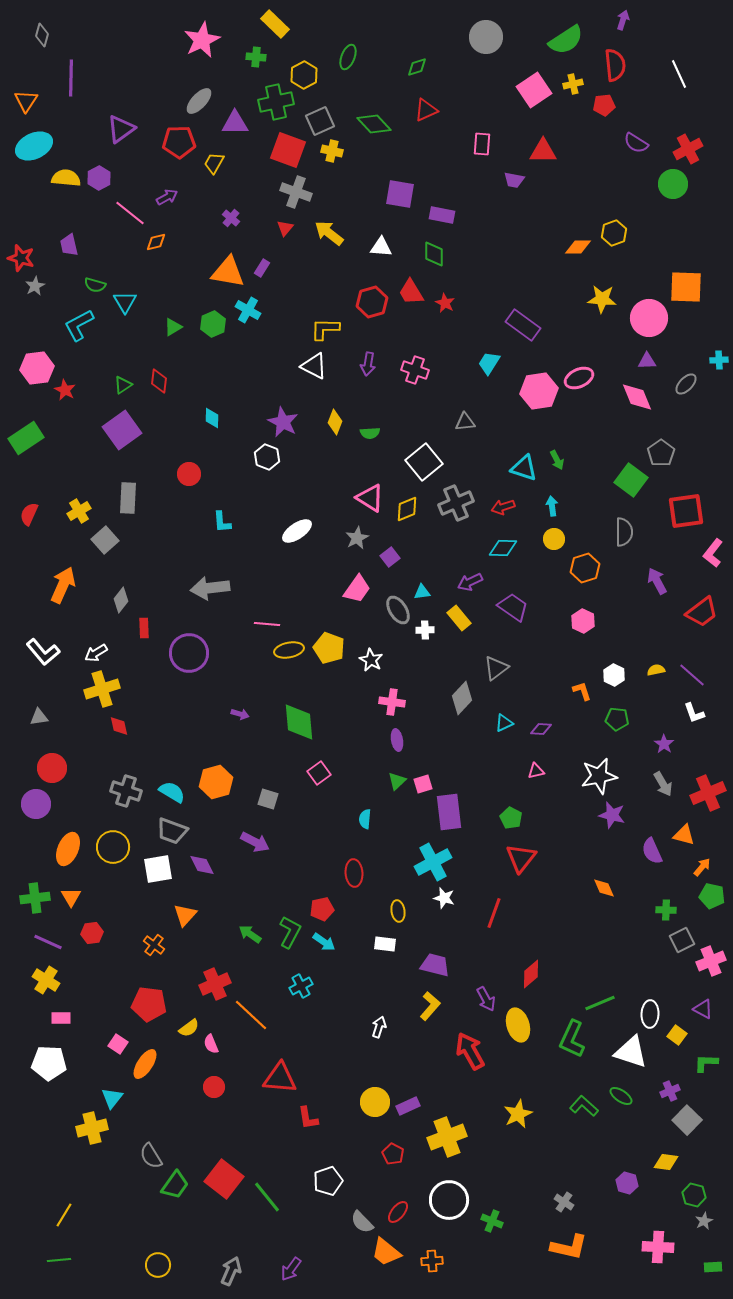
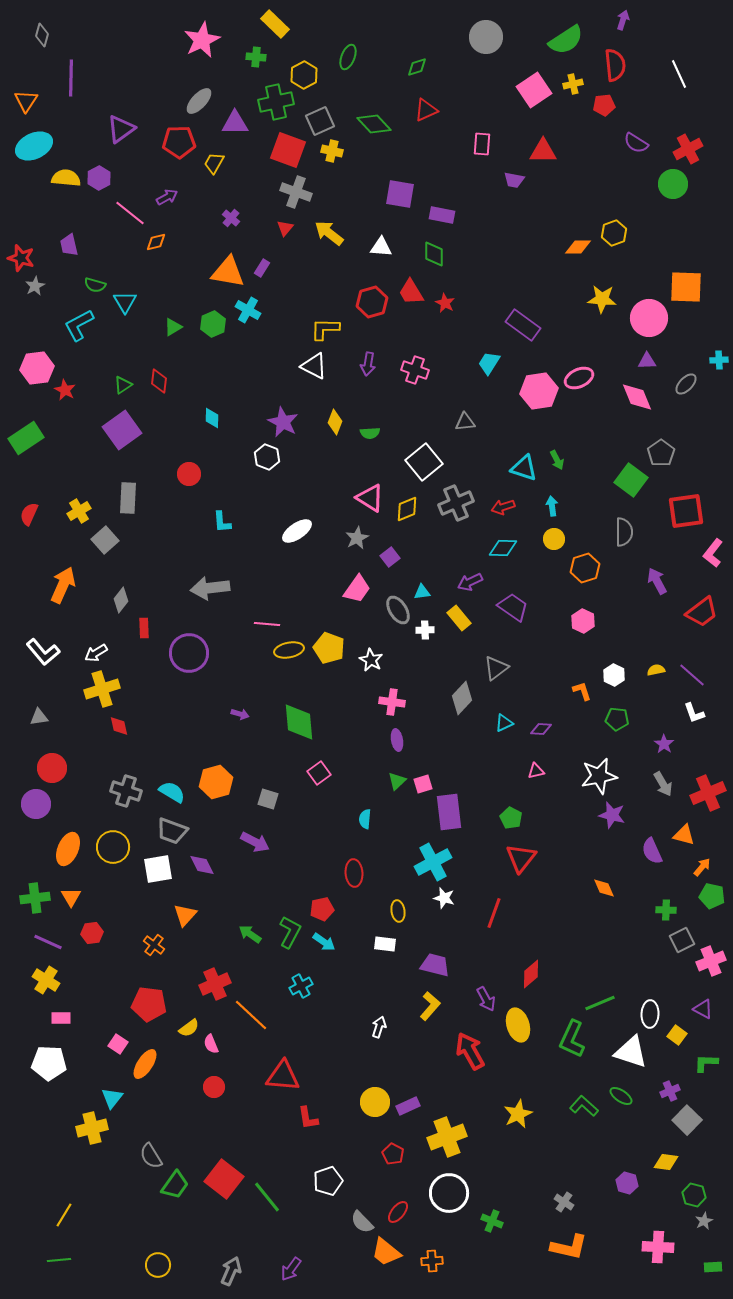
red triangle at (280, 1078): moved 3 px right, 2 px up
white circle at (449, 1200): moved 7 px up
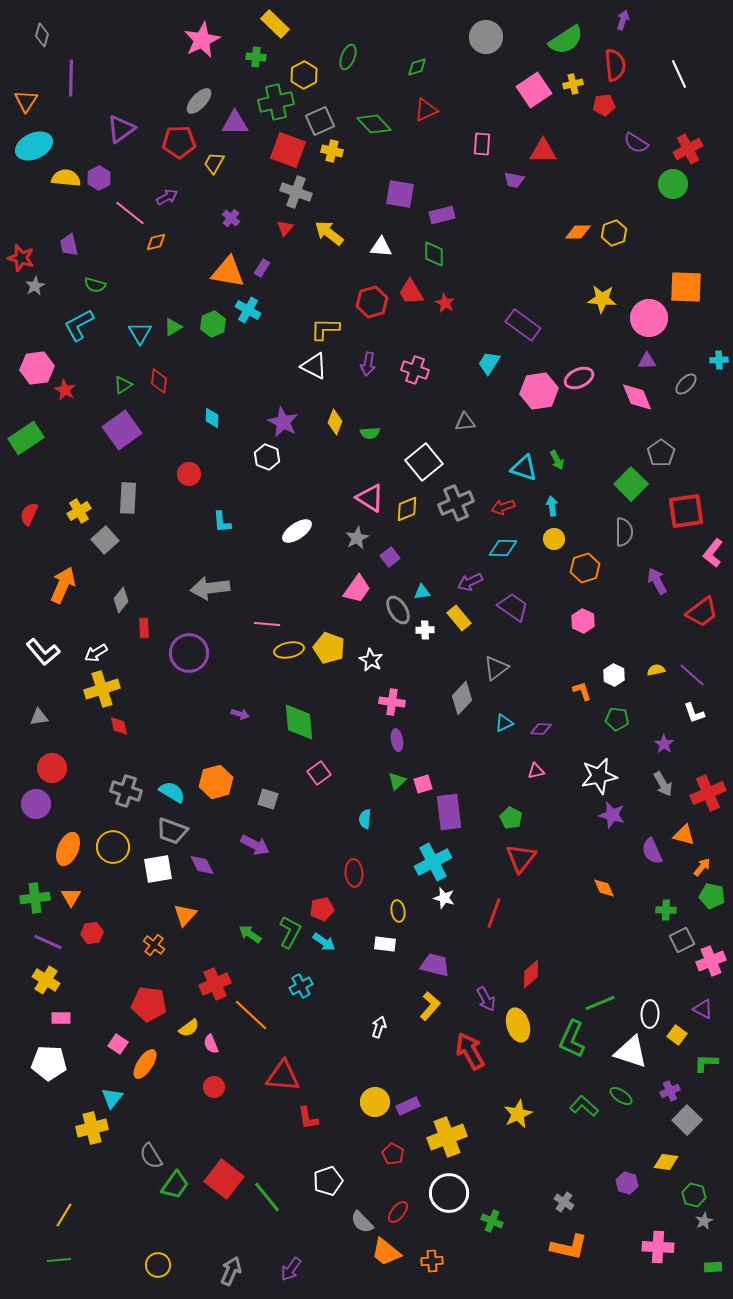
purple rectangle at (442, 215): rotated 25 degrees counterclockwise
orange diamond at (578, 247): moved 15 px up
cyan triangle at (125, 302): moved 15 px right, 31 px down
green square at (631, 480): moved 4 px down; rotated 8 degrees clockwise
purple arrow at (255, 842): moved 3 px down
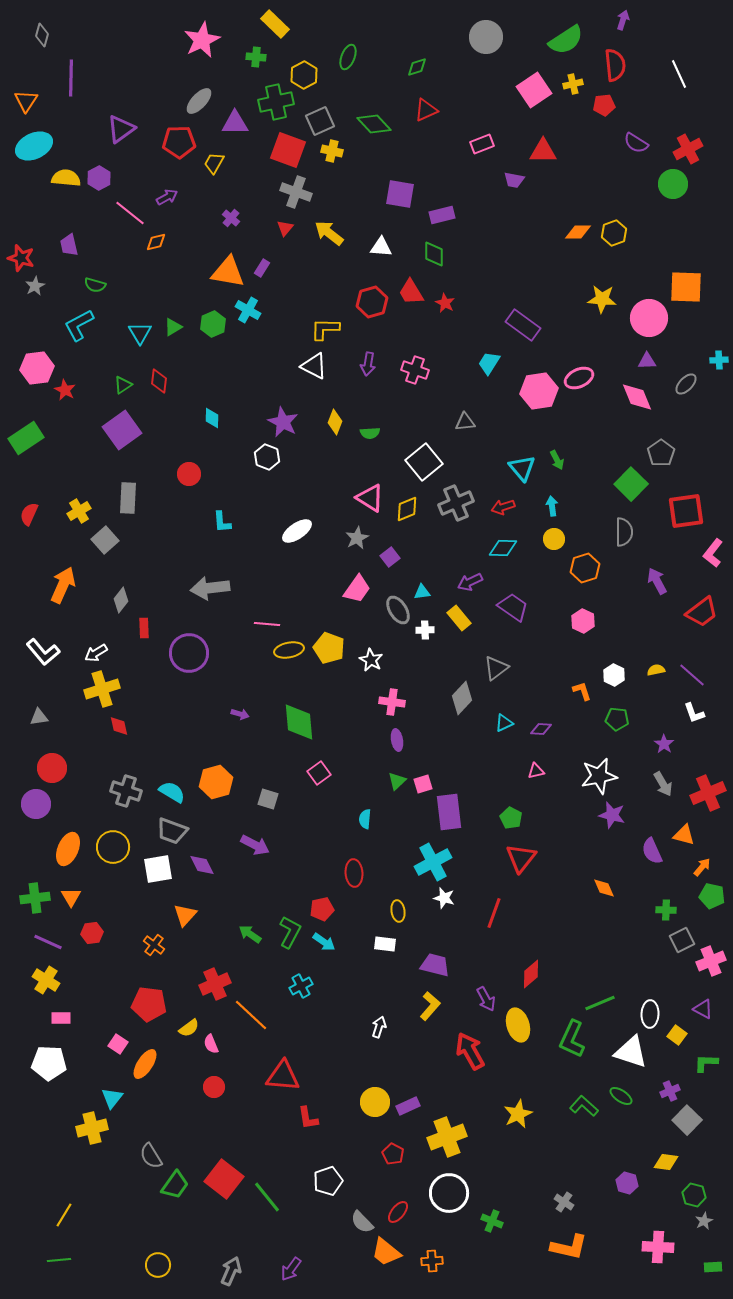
pink rectangle at (482, 144): rotated 65 degrees clockwise
cyan triangle at (524, 468): moved 2 px left; rotated 32 degrees clockwise
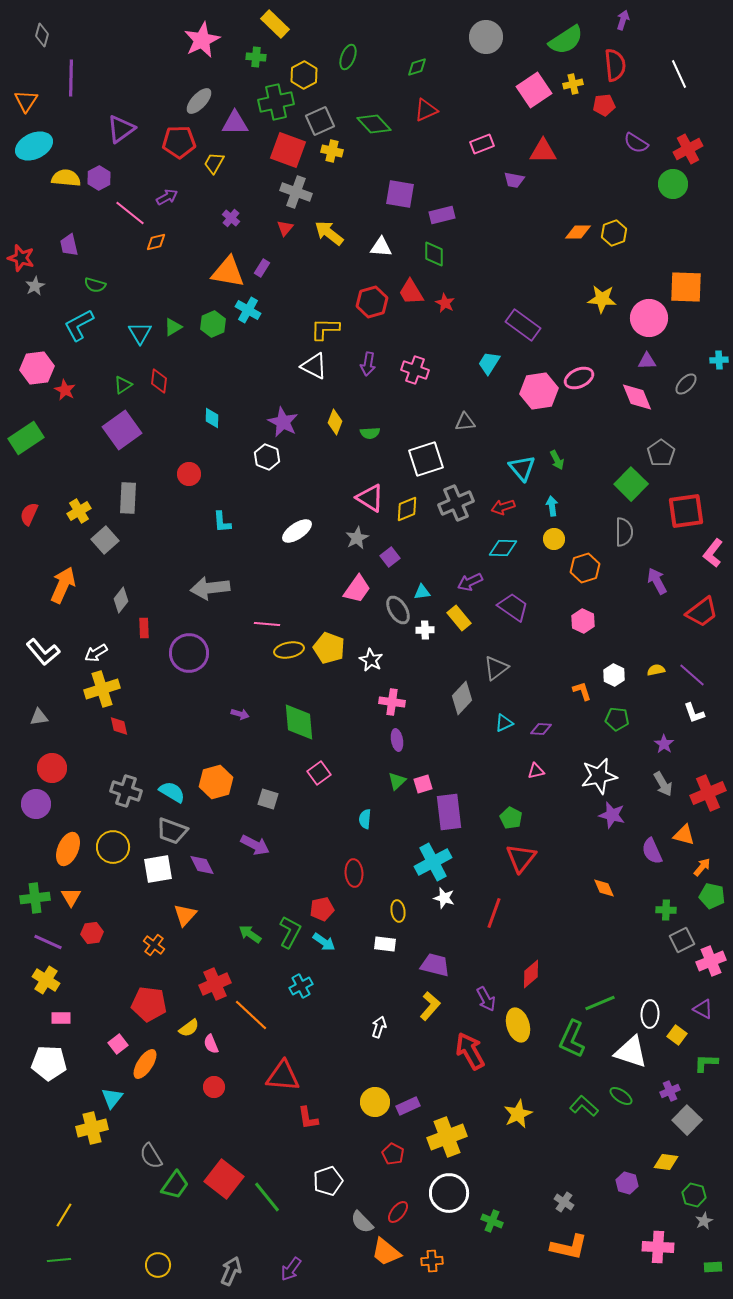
white square at (424, 462): moved 2 px right, 3 px up; rotated 21 degrees clockwise
pink square at (118, 1044): rotated 18 degrees clockwise
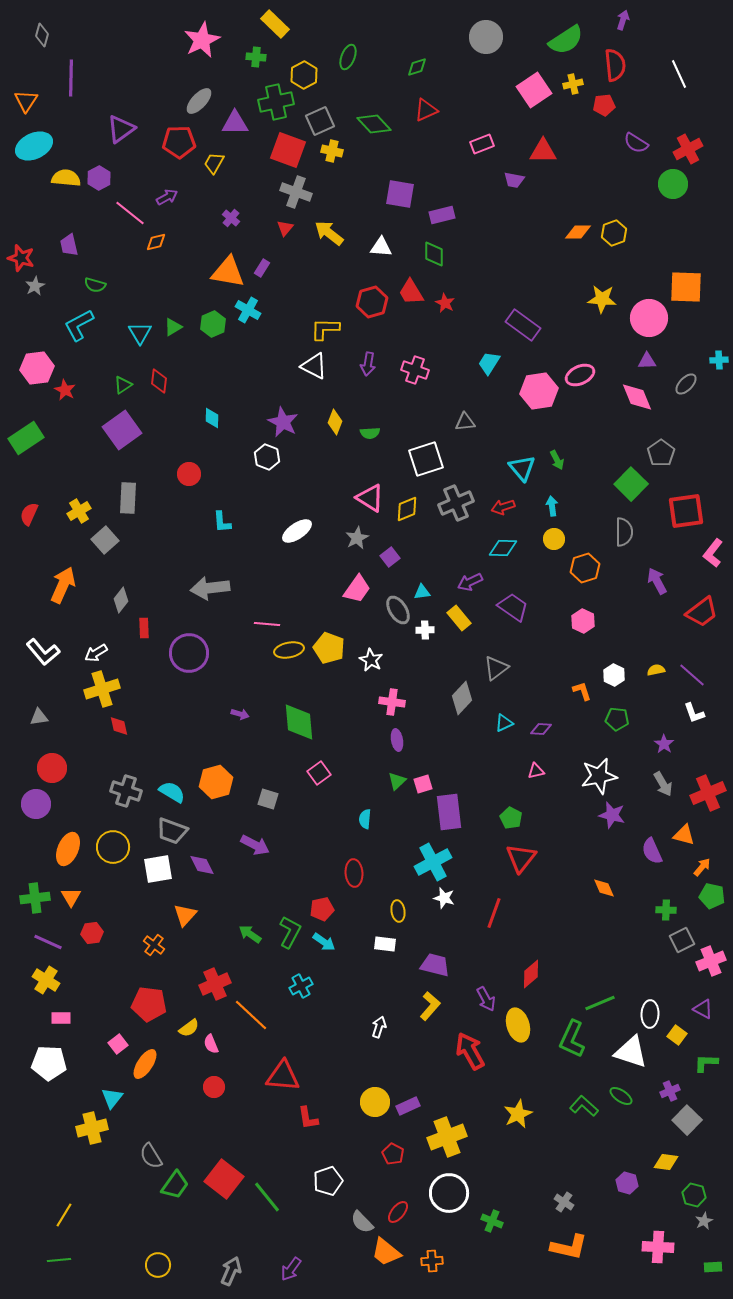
pink ellipse at (579, 378): moved 1 px right, 3 px up
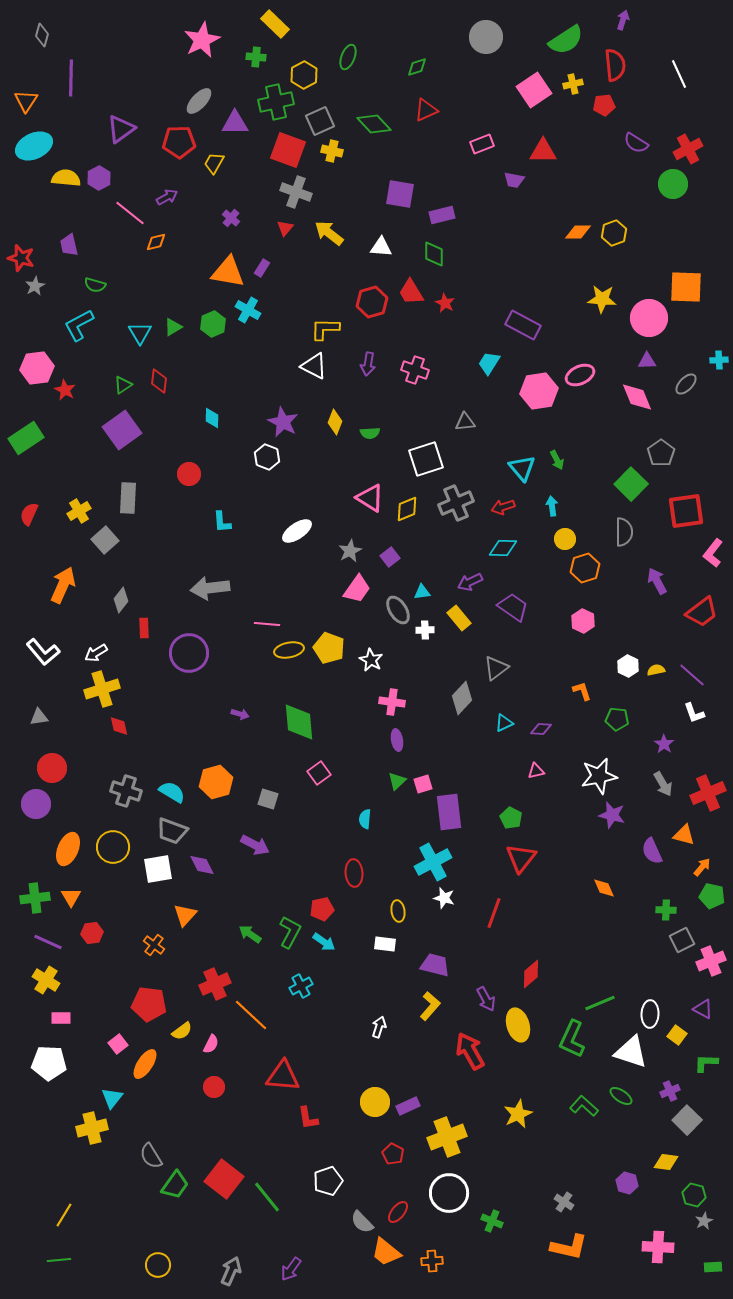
purple rectangle at (523, 325): rotated 8 degrees counterclockwise
gray star at (357, 538): moved 7 px left, 13 px down
yellow circle at (554, 539): moved 11 px right
white hexagon at (614, 675): moved 14 px right, 9 px up
yellow semicircle at (189, 1028): moved 7 px left, 3 px down
pink semicircle at (211, 1044): rotated 132 degrees counterclockwise
